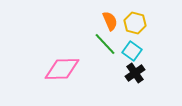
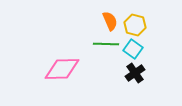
yellow hexagon: moved 2 px down
green line: moved 1 px right; rotated 45 degrees counterclockwise
cyan square: moved 1 px right, 2 px up
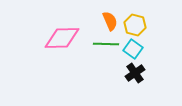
pink diamond: moved 31 px up
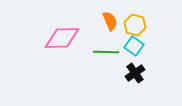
green line: moved 8 px down
cyan square: moved 1 px right, 3 px up
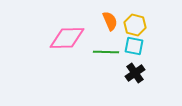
pink diamond: moved 5 px right
cyan square: rotated 24 degrees counterclockwise
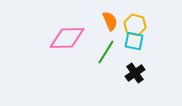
cyan square: moved 5 px up
green line: rotated 60 degrees counterclockwise
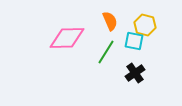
yellow hexagon: moved 10 px right
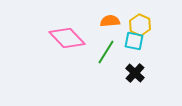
orange semicircle: rotated 72 degrees counterclockwise
yellow hexagon: moved 5 px left; rotated 10 degrees clockwise
pink diamond: rotated 48 degrees clockwise
black cross: rotated 12 degrees counterclockwise
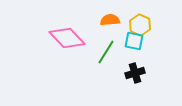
orange semicircle: moved 1 px up
black cross: rotated 30 degrees clockwise
